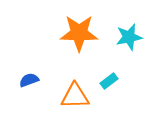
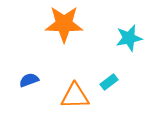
orange star: moved 15 px left, 9 px up
cyan star: moved 1 px down
cyan rectangle: moved 1 px down
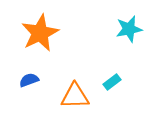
orange star: moved 24 px left, 9 px down; rotated 27 degrees counterclockwise
cyan star: moved 9 px up
cyan rectangle: moved 3 px right
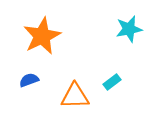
orange star: moved 2 px right, 3 px down
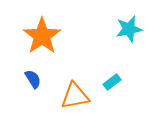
orange star: rotated 9 degrees counterclockwise
blue semicircle: moved 4 px right, 1 px up; rotated 78 degrees clockwise
orange triangle: rotated 8 degrees counterclockwise
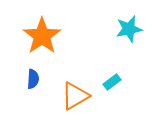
blue semicircle: rotated 36 degrees clockwise
orange triangle: rotated 20 degrees counterclockwise
